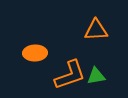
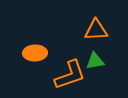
green triangle: moved 1 px left, 15 px up
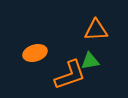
orange ellipse: rotated 15 degrees counterclockwise
green triangle: moved 5 px left
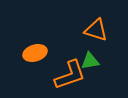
orange triangle: rotated 20 degrees clockwise
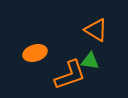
orange triangle: rotated 15 degrees clockwise
green triangle: rotated 18 degrees clockwise
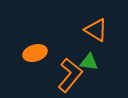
green triangle: moved 1 px left, 1 px down
orange L-shape: rotated 32 degrees counterclockwise
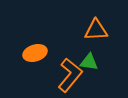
orange triangle: rotated 35 degrees counterclockwise
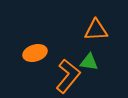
orange L-shape: moved 2 px left, 1 px down
